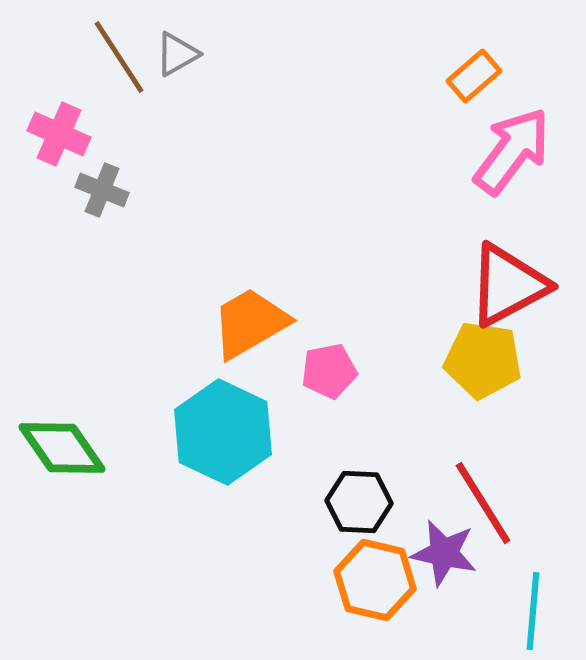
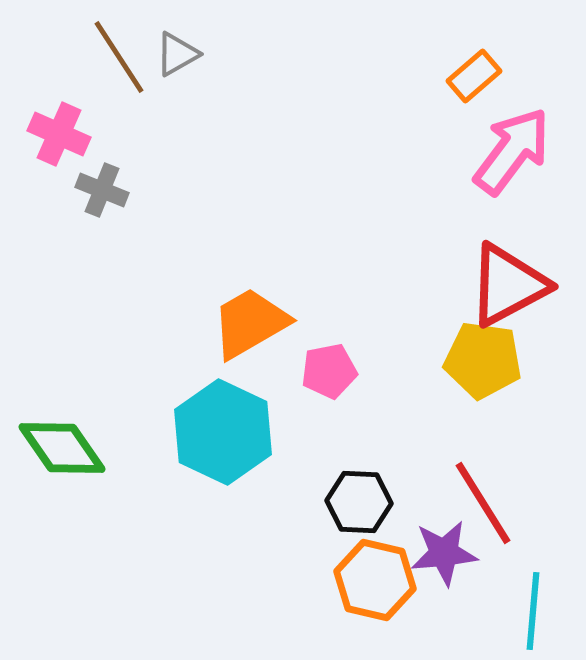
purple star: rotated 18 degrees counterclockwise
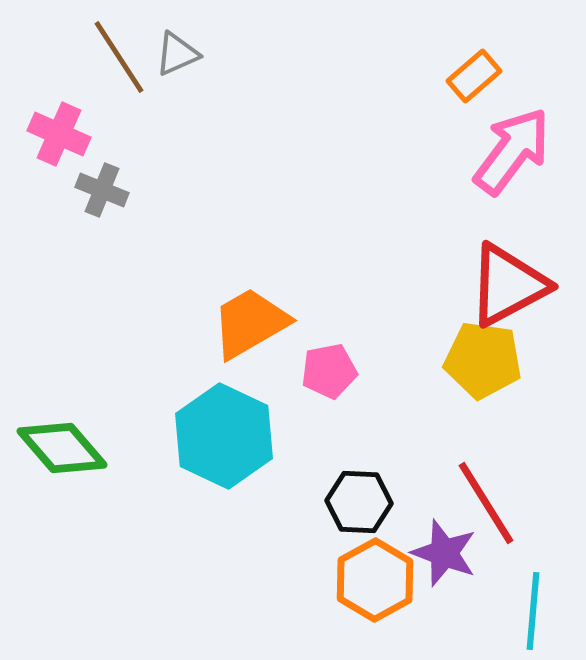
gray triangle: rotated 6 degrees clockwise
cyan hexagon: moved 1 px right, 4 px down
green diamond: rotated 6 degrees counterclockwise
red line: moved 3 px right
purple star: rotated 26 degrees clockwise
orange hexagon: rotated 18 degrees clockwise
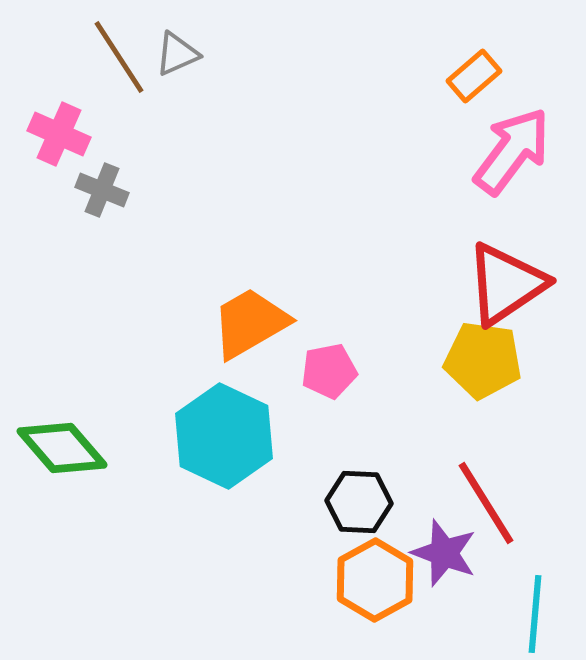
red triangle: moved 2 px left, 1 px up; rotated 6 degrees counterclockwise
cyan line: moved 2 px right, 3 px down
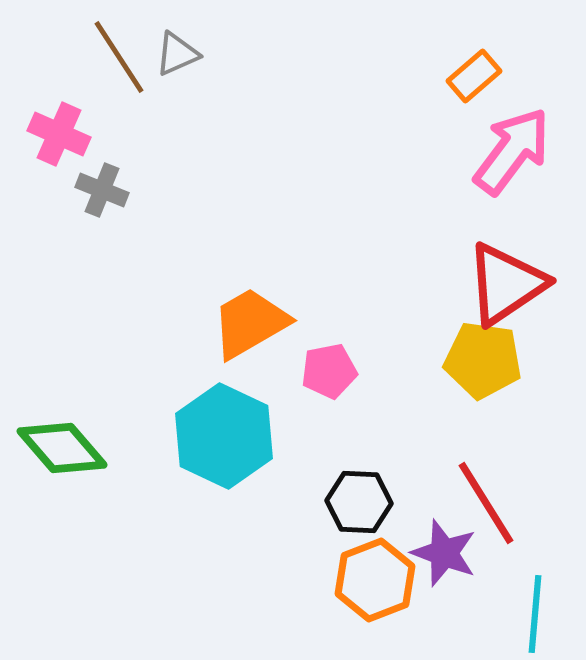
orange hexagon: rotated 8 degrees clockwise
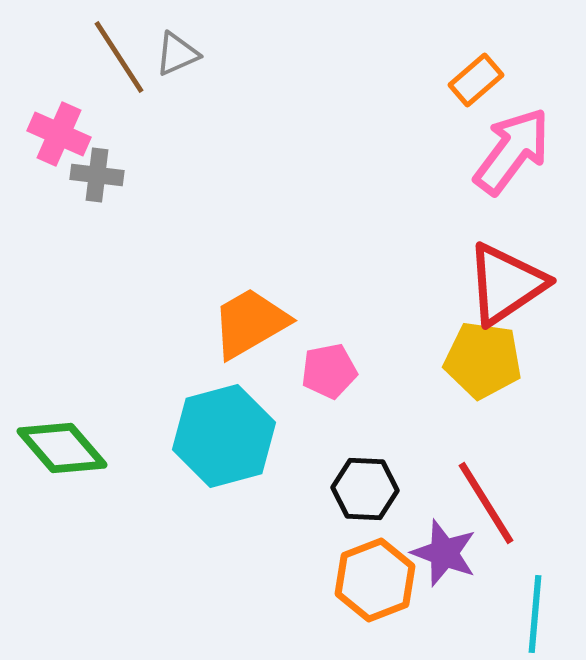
orange rectangle: moved 2 px right, 4 px down
gray cross: moved 5 px left, 15 px up; rotated 15 degrees counterclockwise
cyan hexagon: rotated 20 degrees clockwise
black hexagon: moved 6 px right, 13 px up
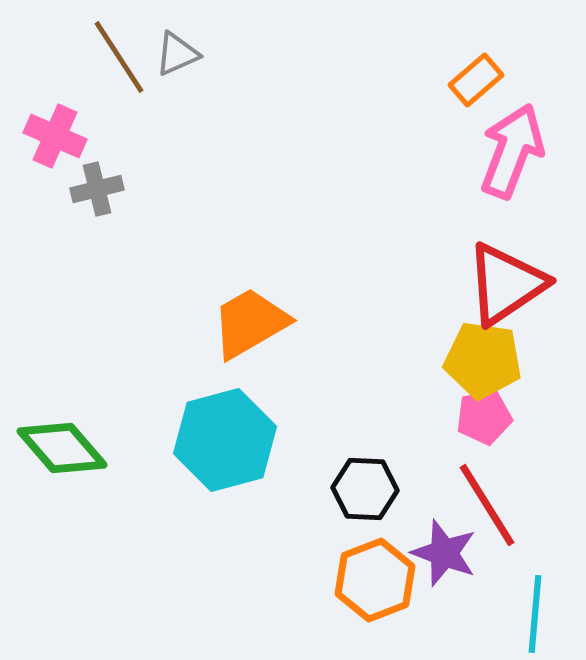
pink cross: moved 4 px left, 2 px down
pink arrow: rotated 16 degrees counterclockwise
gray cross: moved 14 px down; rotated 21 degrees counterclockwise
pink pentagon: moved 155 px right, 46 px down
cyan hexagon: moved 1 px right, 4 px down
red line: moved 1 px right, 2 px down
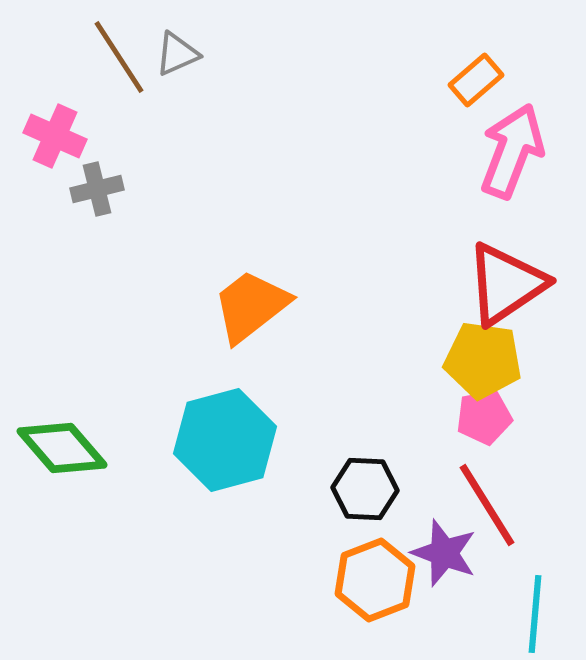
orange trapezoid: moved 1 px right, 17 px up; rotated 8 degrees counterclockwise
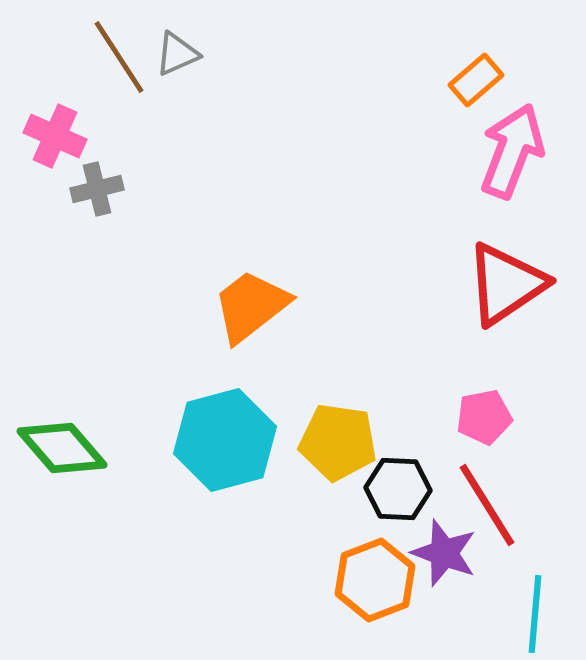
yellow pentagon: moved 145 px left, 82 px down
black hexagon: moved 33 px right
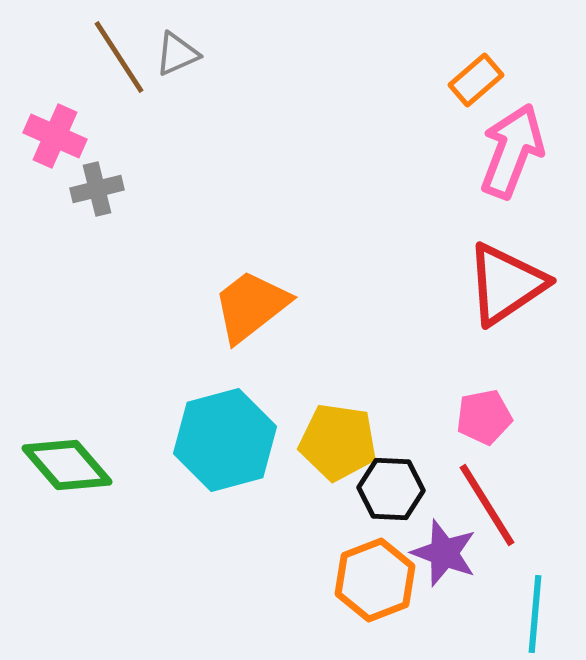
green diamond: moved 5 px right, 17 px down
black hexagon: moved 7 px left
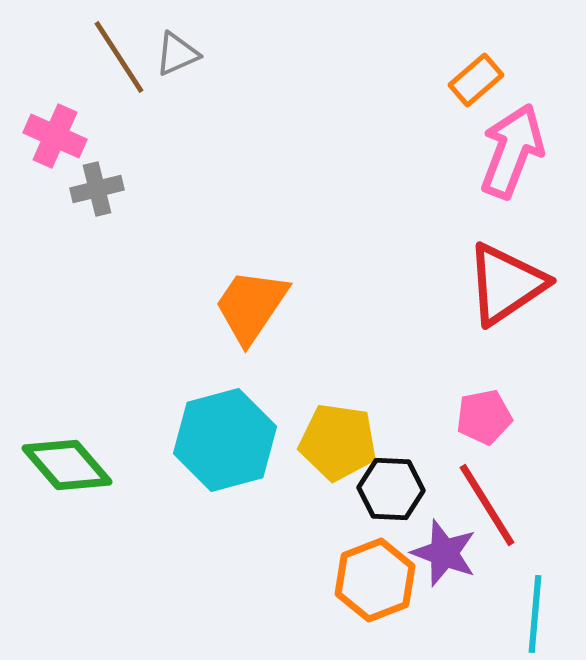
orange trapezoid: rotated 18 degrees counterclockwise
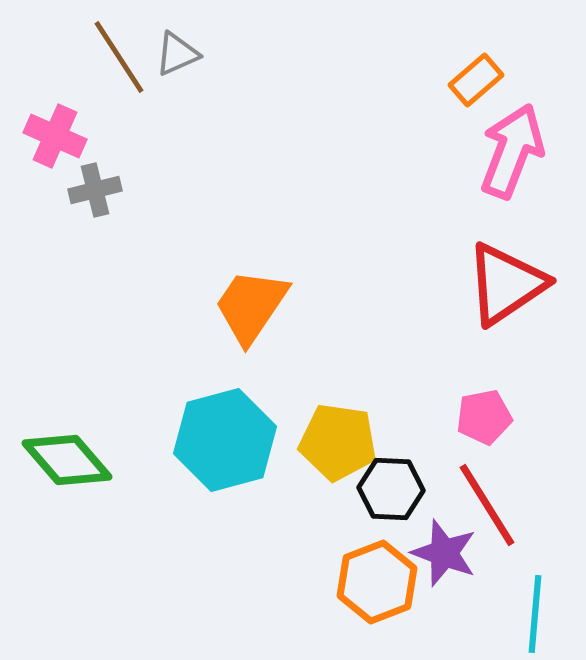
gray cross: moved 2 px left, 1 px down
green diamond: moved 5 px up
orange hexagon: moved 2 px right, 2 px down
